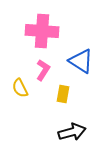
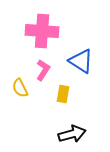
black arrow: moved 2 px down
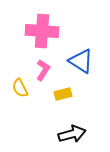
yellow rectangle: rotated 66 degrees clockwise
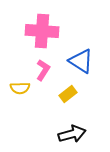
yellow semicircle: rotated 66 degrees counterclockwise
yellow rectangle: moved 5 px right; rotated 24 degrees counterclockwise
